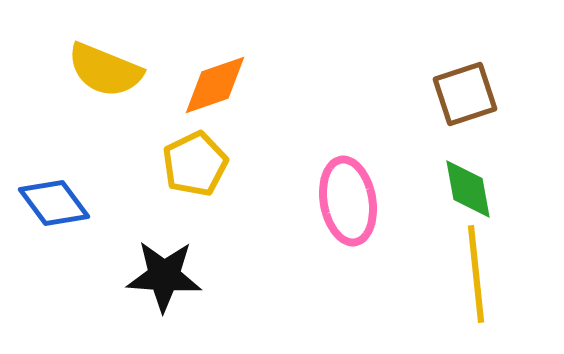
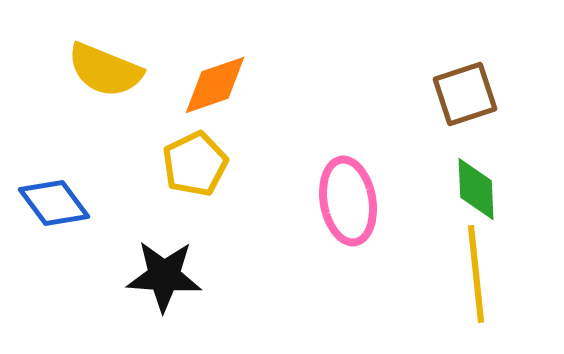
green diamond: moved 8 px right; rotated 8 degrees clockwise
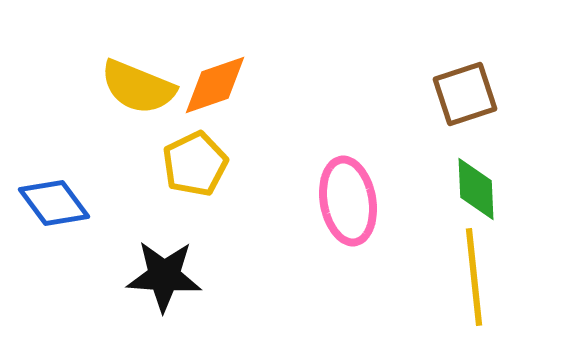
yellow semicircle: moved 33 px right, 17 px down
yellow line: moved 2 px left, 3 px down
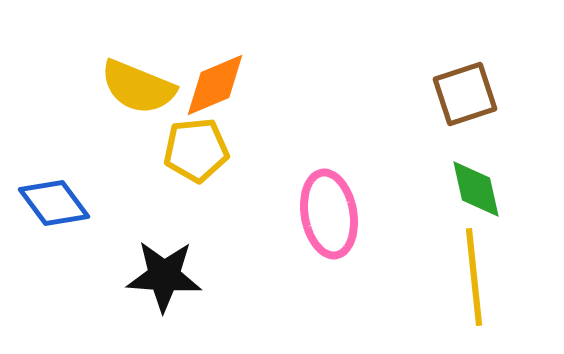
orange diamond: rotated 4 degrees counterclockwise
yellow pentagon: moved 1 px right, 14 px up; rotated 20 degrees clockwise
green diamond: rotated 10 degrees counterclockwise
pink ellipse: moved 19 px left, 13 px down
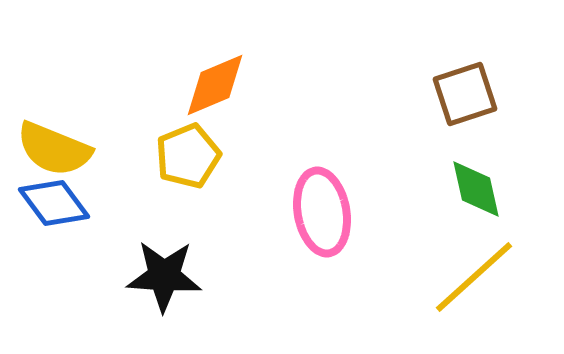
yellow semicircle: moved 84 px left, 62 px down
yellow pentagon: moved 8 px left, 6 px down; rotated 16 degrees counterclockwise
pink ellipse: moved 7 px left, 2 px up
yellow line: rotated 54 degrees clockwise
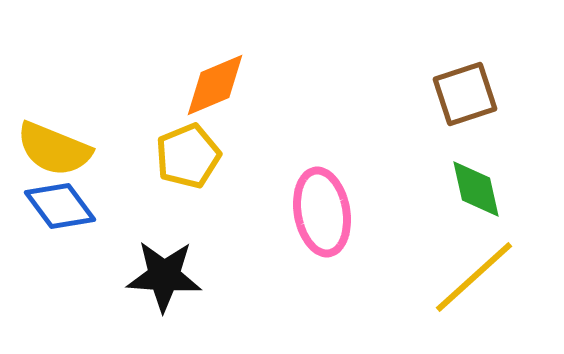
blue diamond: moved 6 px right, 3 px down
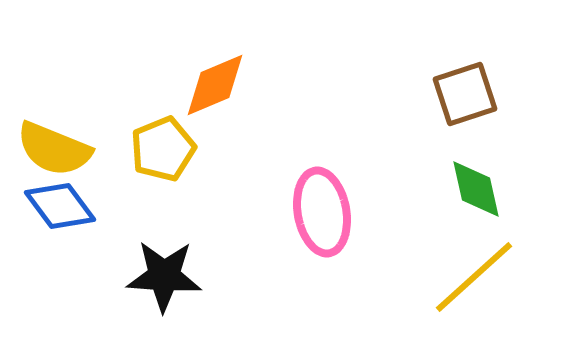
yellow pentagon: moved 25 px left, 7 px up
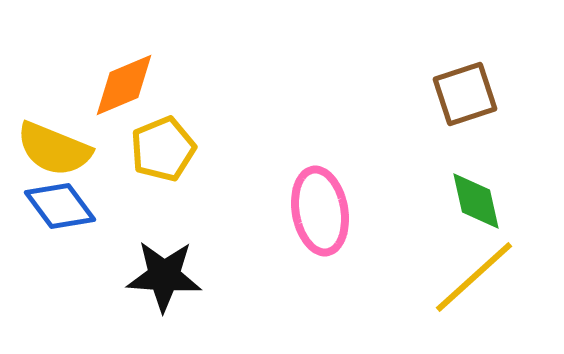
orange diamond: moved 91 px left
green diamond: moved 12 px down
pink ellipse: moved 2 px left, 1 px up
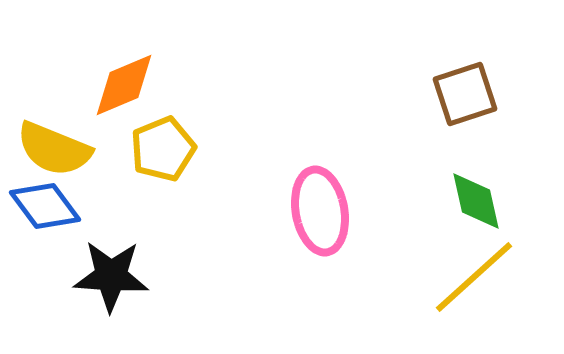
blue diamond: moved 15 px left
black star: moved 53 px left
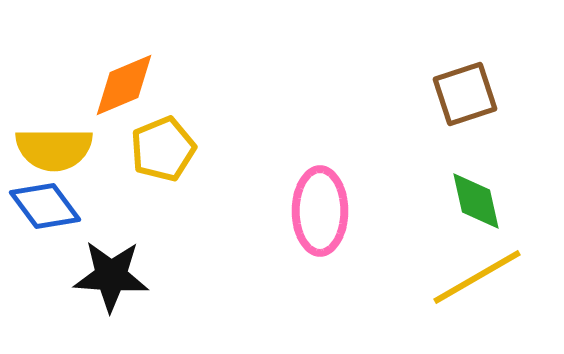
yellow semicircle: rotated 22 degrees counterclockwise
pink ellipse: rotated 10 degrees clockwise
yellow line: moved 3 px right; rotated 12 degrees clockwise
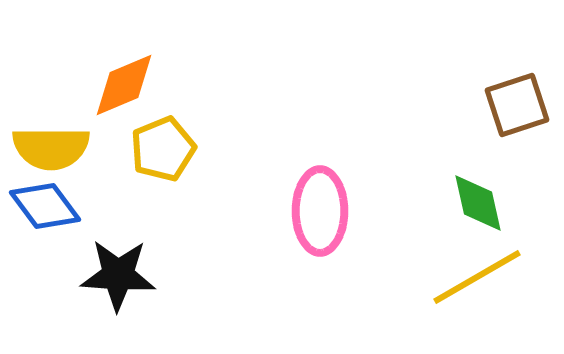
brown square: moved 52 px right, 11 px down
yellow semicircle: moved 3 px left, 1 px up
green diamond: moved 2 px right, 2 px down
black star: moved 7 px right, 1 px up
